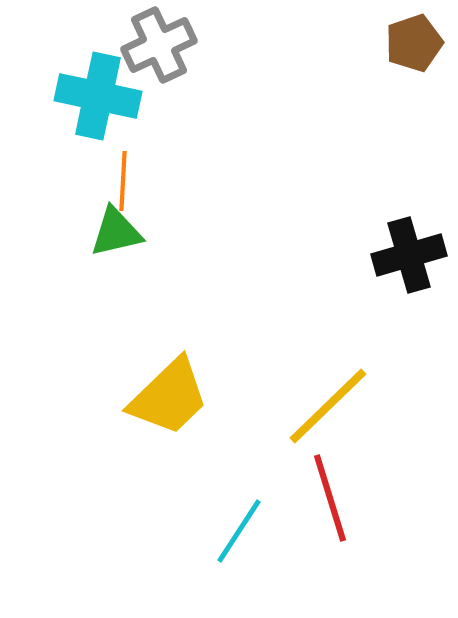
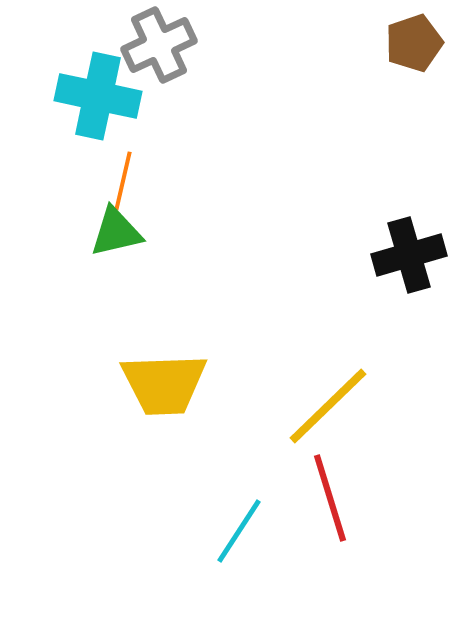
orange line: rotated 10 degrees clockwise
yellow trapezoid: moved 5 px left, 13 px up; rotated 42 degrees clockwise
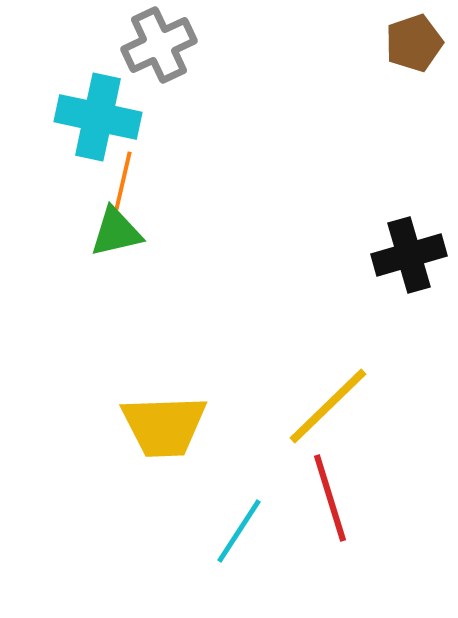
cyan cross: moved 21 px down
yellow trapezoid: moved 42 px down
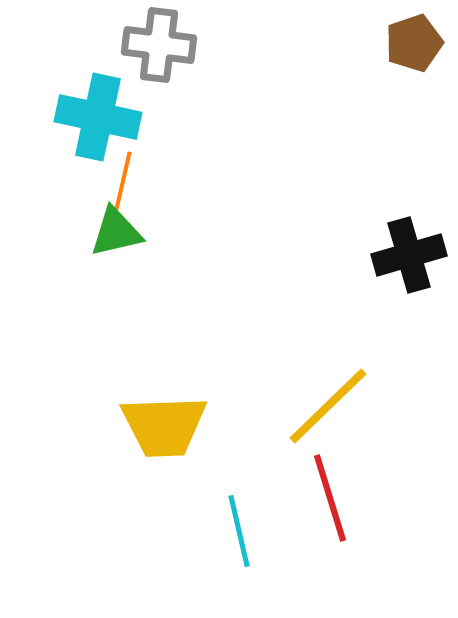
gray cross: rotated 32 degrees clockwise
cyan line: rotated 46 degrees counterclockwise
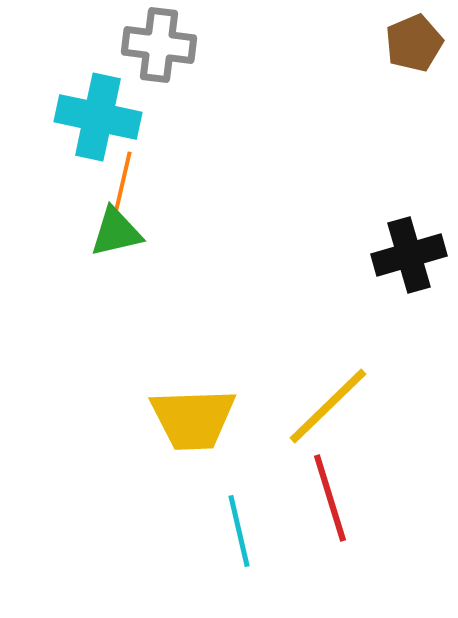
brown pentagon: rotated 4 degrees counterclockwise
yellow trapezoid: moved 29 px right, 7 px up
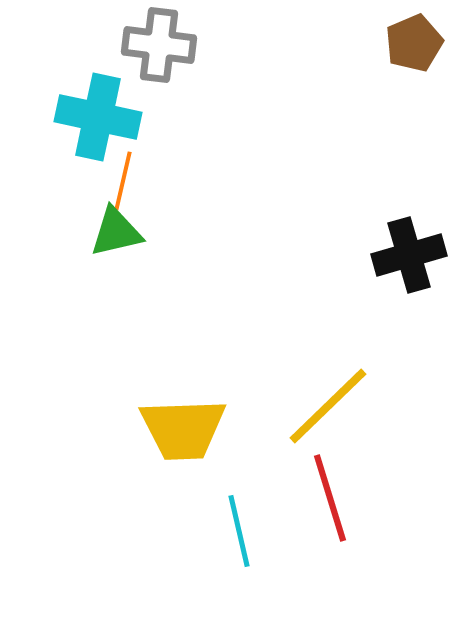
yellow trapezoid: moved 10 px left, 10 px down
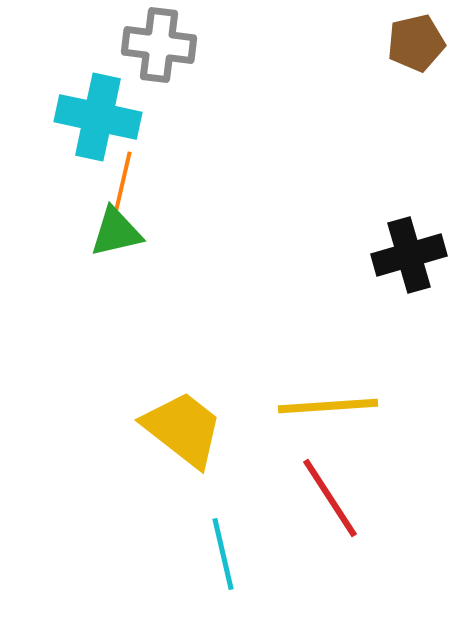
brown pentagon: moved 2 px right; rotated 10 degrees clockwise
yellow line: rotated 40 degrees clockwise
yellow trapezoid: rotated 140 degrees counterclockwise
red line: rotated 16 degrees counterclockwise
cyan line: moved 16 px left, 23 px down
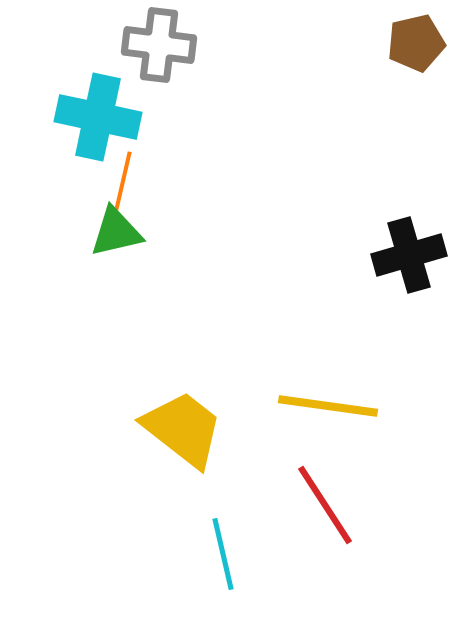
yellow line: rotated 12 degrees clockwise
red line: moved 5 px left, 7 px down
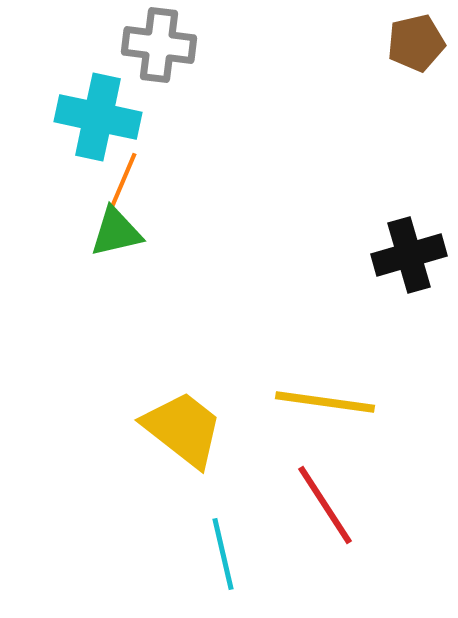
orange line: rotated 10 degrees clockwise
yellow line: moved 3 px left, 4 px up
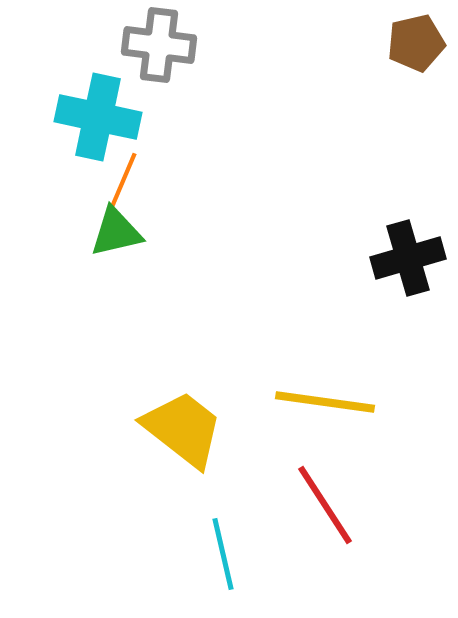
black cross: moved 1 px left, 3 px down
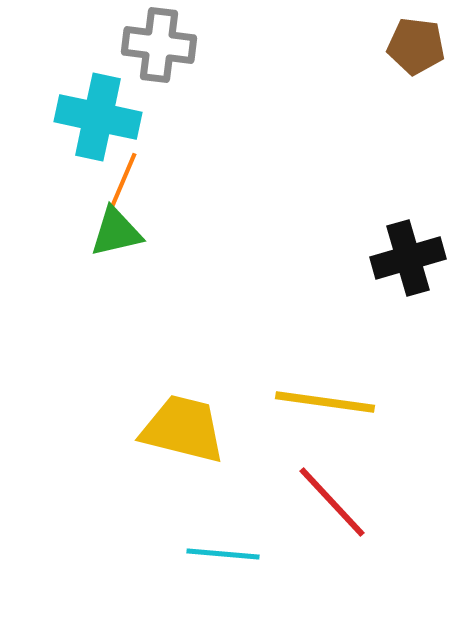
brown pentagon: moved 3 px down; rotated 20 degrees clockwise
yellow trapezoid: rotated 24 degrees counterclockwise
red line: moved 7 px right, 3 px up; rotated 10 degrees counterclockwise
cyan line: rotated 72 degrees counterclockwise
